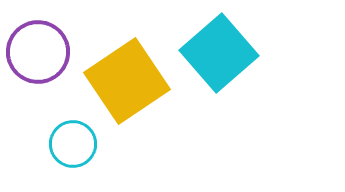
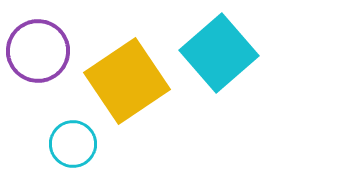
purple circle: moved 1 px up
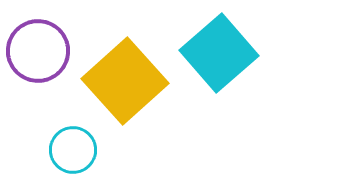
yellow square: moved 2 px left; rotated 8 degrees counterclockwise
cyan circle: moved 6 px down
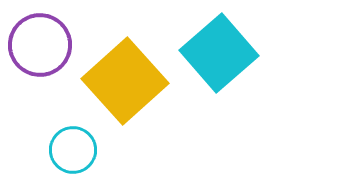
purple circle: moved 2 px right, 6 px up
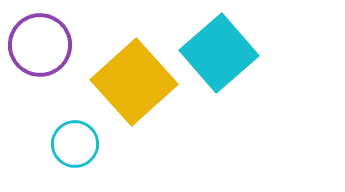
yellow square: moved 9 px right, 1 px down
cyan circle: moved 2 px right, 6 px up
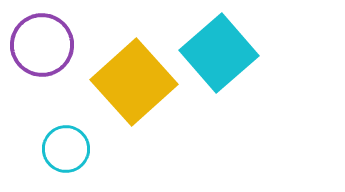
purple circle: moved 2 px right
cyan circle: moved 9 px left, 5 px down
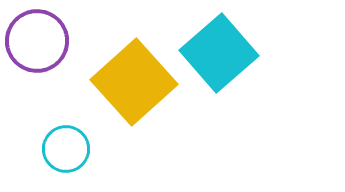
purple circle: moved 5 px left, 4 px up
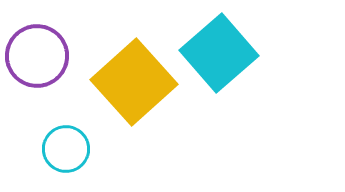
purple circle: moved 15 px down
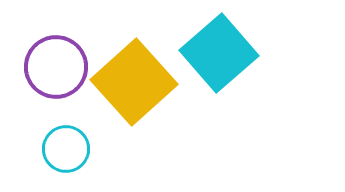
purple circle: moved 19 px right, 11 px down
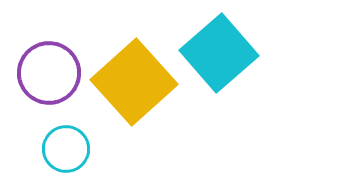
purple circle: moved 7 px left, 6 px down
